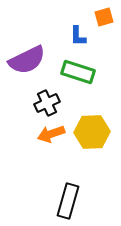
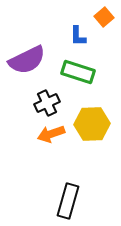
orange square: rotated 24 degrees counterclockwise
yellow hexagon: moved 8 px up
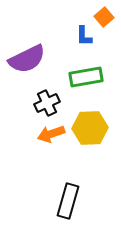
blue L-shape: moved 6 px right
purple semicircle: moved 1 px up
green rectangle: moved 8 px right, 5 px down; rotated 28 degrees counterclockwise
yellow hexagon: moved 2 px left, 4 px down
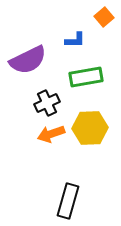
blue L-shape: moved 9 px left, 4 px down; rotated 90 degrees counterclockwise
purple semicircle: moved 1 px right, 1 px down
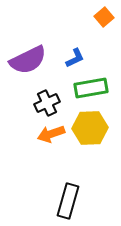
blue L-shape: moved 18 px down; rotated 25 degrees counterclockwise
green rectangle: moved 5 px right, 11 px down
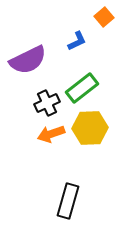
blue L-shape: moved 2 px right, 17 px up
green rectangle: moved 9 px left; rotated 28 degrees counterclockwise
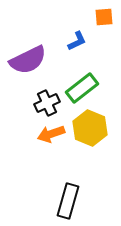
orange square: rotated 36 degrees clockwise
yellow hexagon: rotated 24 degrees clockwise
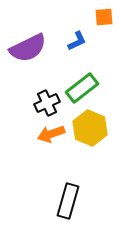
purple semicircle: moved 12 px up
